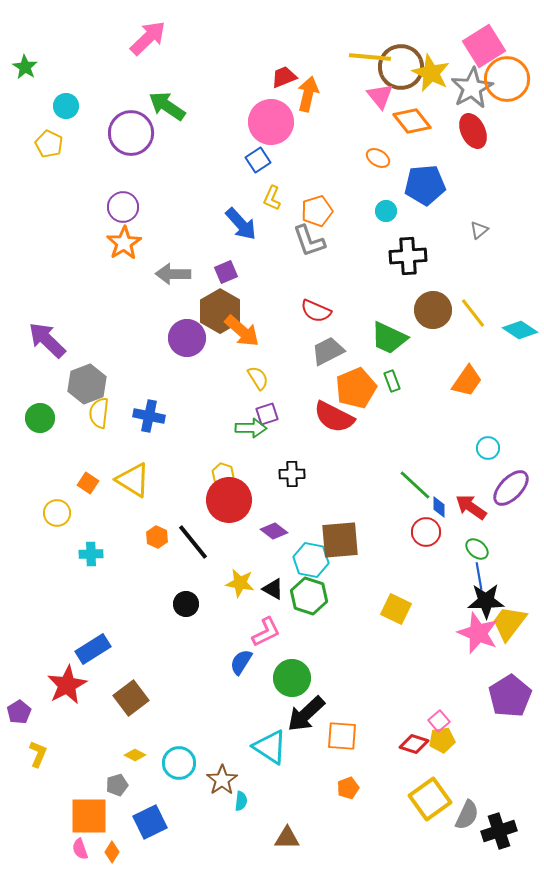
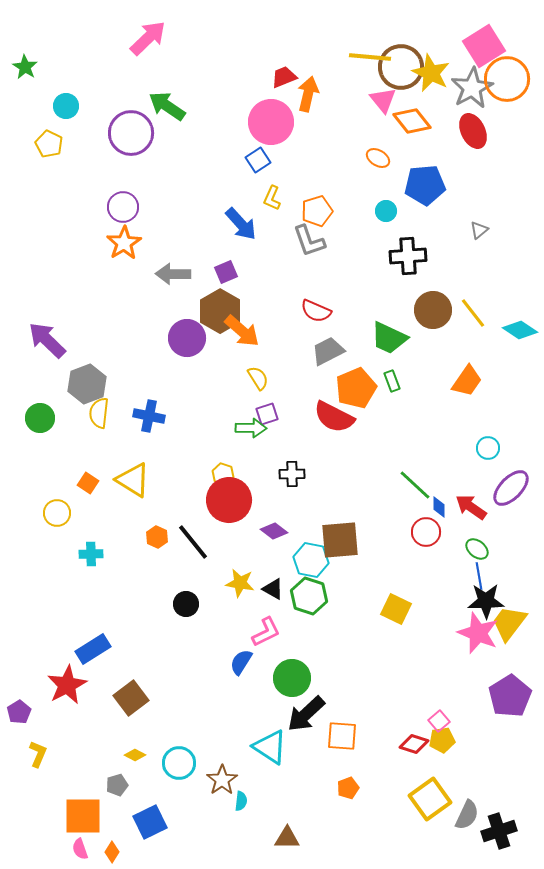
pink triangle at (380, 96): moved 3 px right, 4 px down
orange square at (89, 816): moved 6 px left
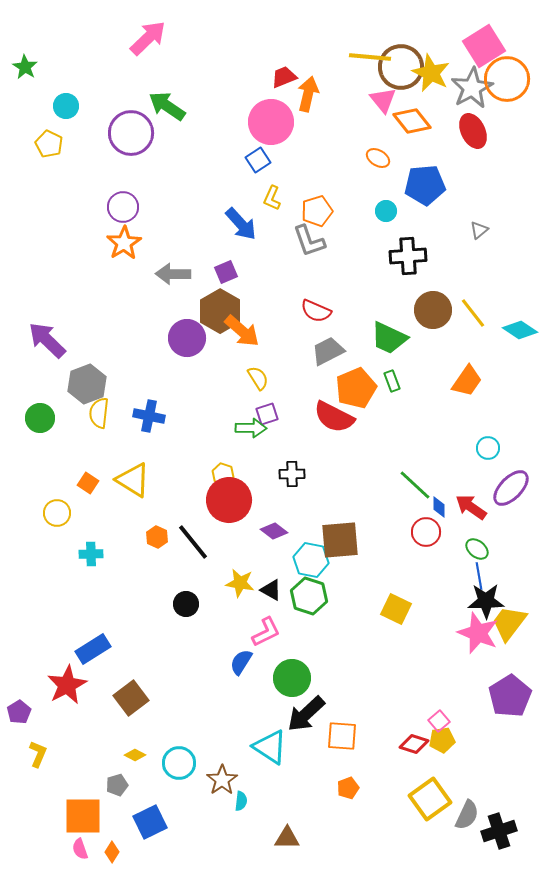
black triangle at (273, 589): moved 2 px left, 1 px down
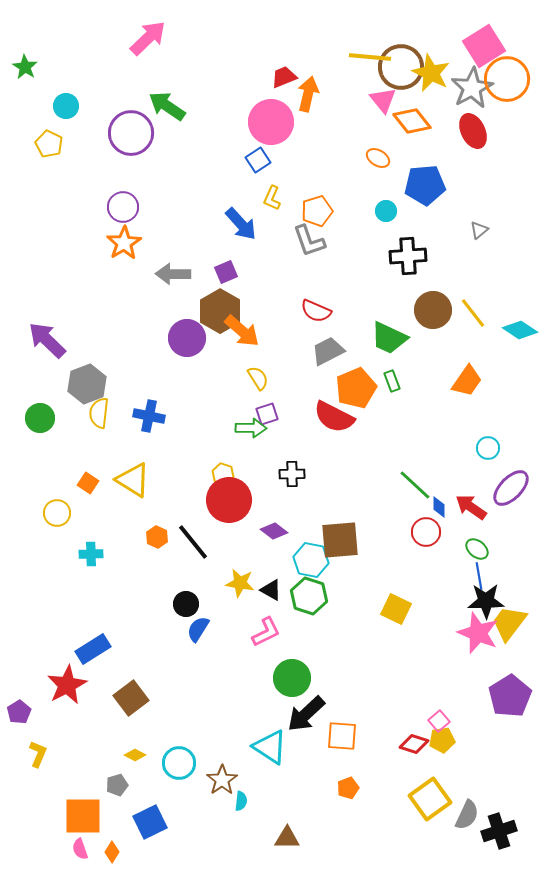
blue semicircle at (241, 662): moved 43 px left, 33 px up
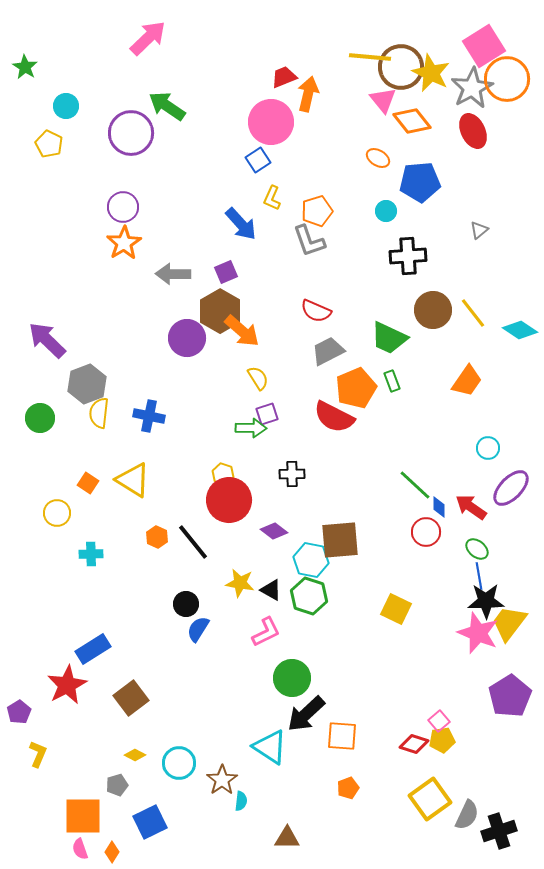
blue pentagon at (425, 185): moved 5 px left, 3 px up
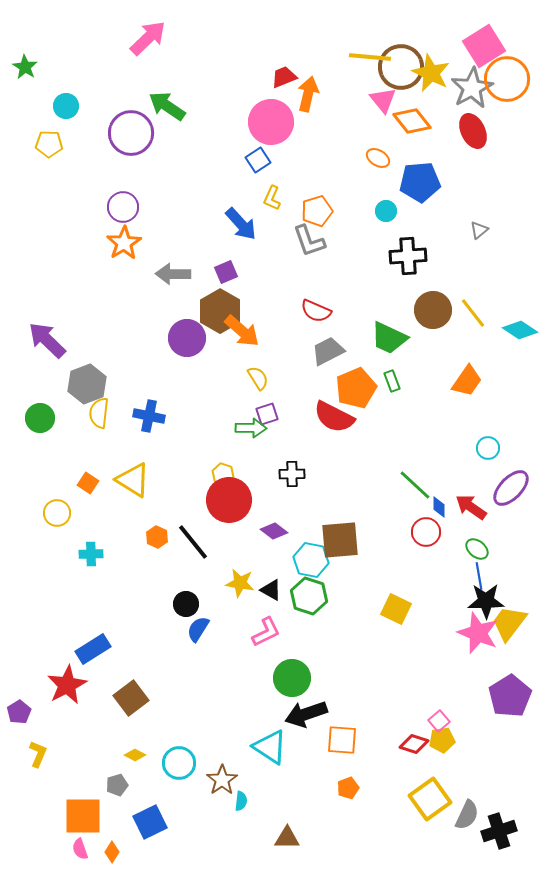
yellow pentagon at (49, 144): rotated 24 degrees counterclockwise
black arrow at (306, 714): rotated 24 degrees clockwise
orange square at (342, 736): moved 4 px down
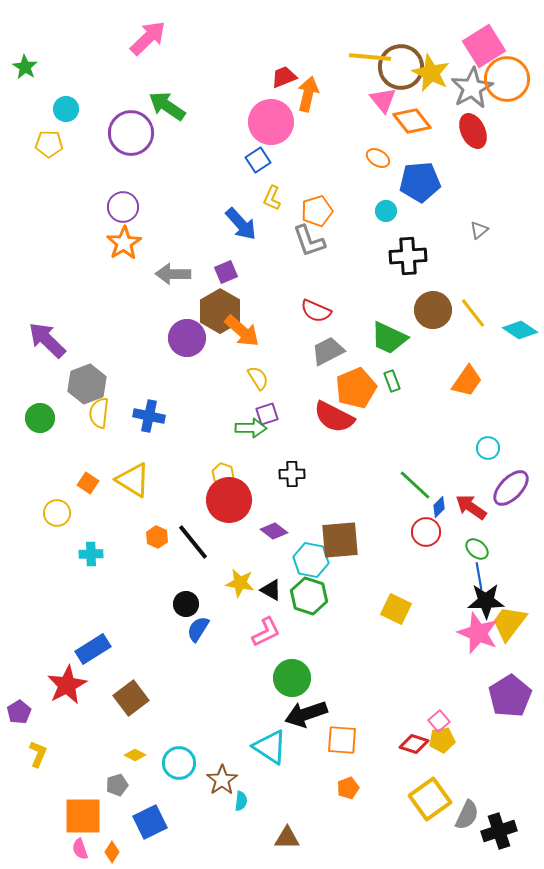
cyan circle at (66, 106): moved 3 px down
blue diamond at (439, 507): rotated 45 degrees clockwise
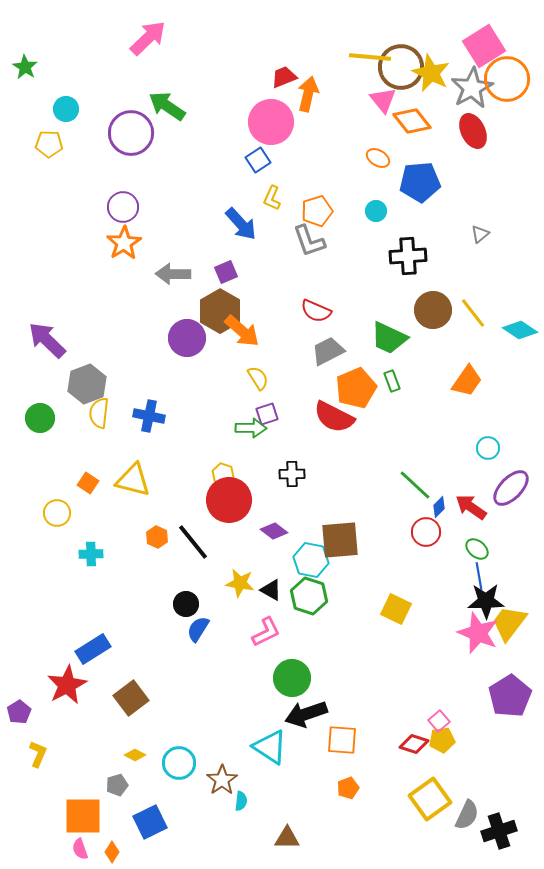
cyan circle at (386, 211): moved 10 px left
gray triangle at (479, 230): moved 1 px right, 4 px down
yellow triangle at (133, 480): rotated 18 degrees counterclockwise
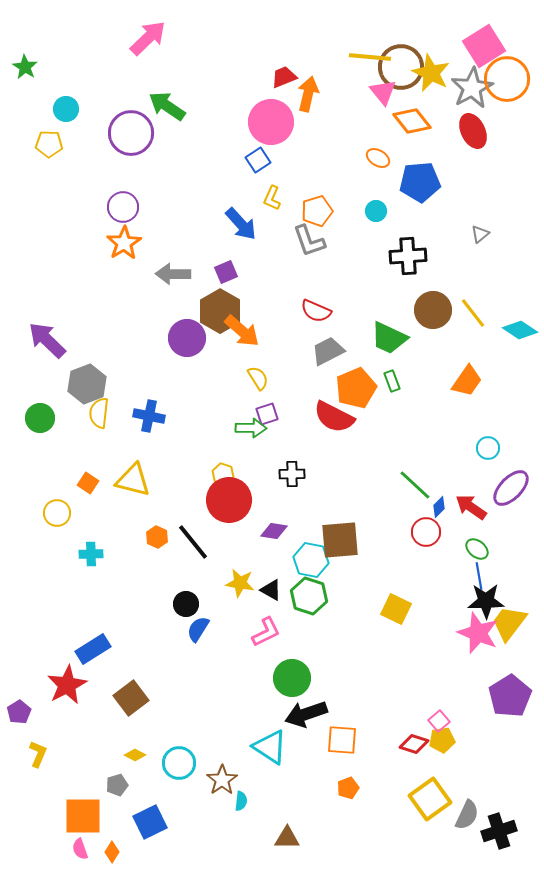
pink triangle at (383, 100): moved 8 px up
purple diamond at (274, 531): rotated 28 degrees counterclockwise
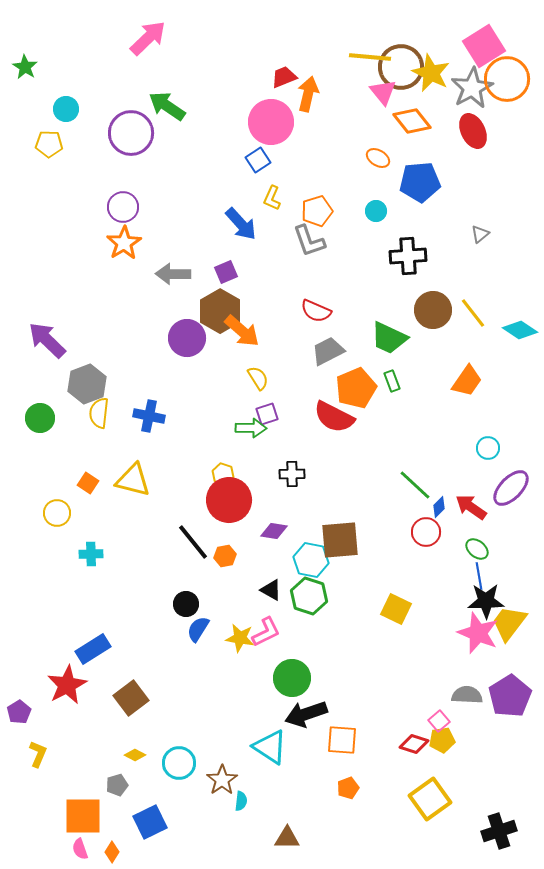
orange hexagon at (157, 537): moved 68 px right, 19 px down; rotated 25 degrees clockwise
yellow star at (240, 583): moved 55 px down
gray semicircle at (467, 815): moved 120 px up; rotated 112 degrees counterclockwise
